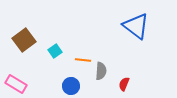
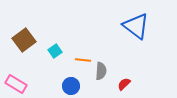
red semicircle: rotated 24 degrees clockwise
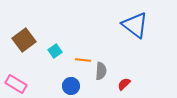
blue triangle: moved 1 px left, 1 px up
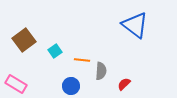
orange line: moved 1 px left
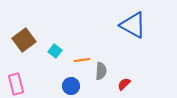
blue triangle: moved 2 px left; rotated 8 degrees counterclockwise
cyan square: rotated 16 degrees counterclockwise
orange line: rotated 14 degrees counterclockwise
pink rectangle: rotated 45 degrees clockwise
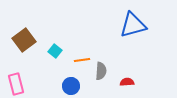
blue triangle: rotated 44 degrees counterclockwise
red semicircle: moved 3 px right, 2 px up; rotated 40 degrees clockwise
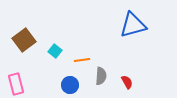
gray semicircle: moved 5 px down
red semicircle: rotated 64 degrees clockwise
blue circle: moved 1 px left, 1 px up
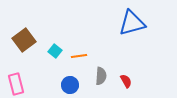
blue triangle: moved 1 px left, 2 px up
orange line: moved 3 px left, 4 px up
red semicircle: moved 1 px left, 1 px up
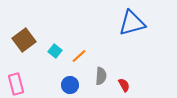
orange line: rotated 35 degrees counterclockwise
red semicircle: moved 2 px left, 4 px down
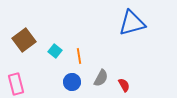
orange line: rotated 56 degrees counterclockwise
gray semicircle: moved 2 px down; rotated 24 degrees clockwise
blue circle: moved 2 px right, 3 px up
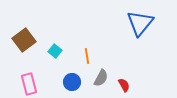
blue triangle: moved 8 px right; rotated 36 degrees counterclockwise
orange line: moved 8 px right
pink rectangle: moved 13 px right
